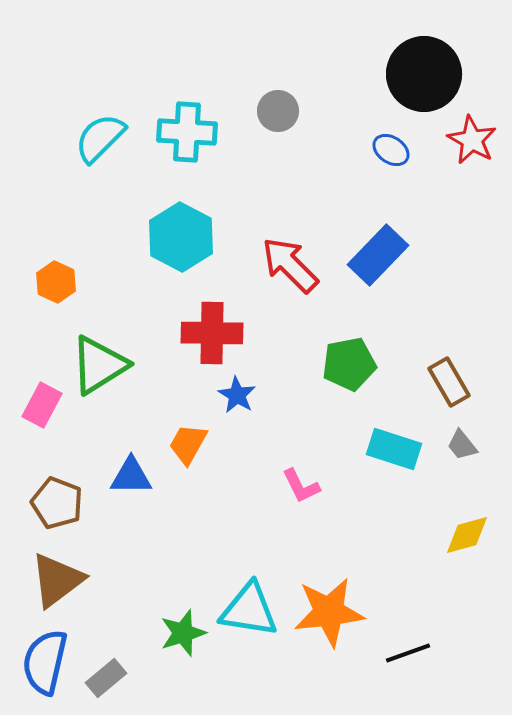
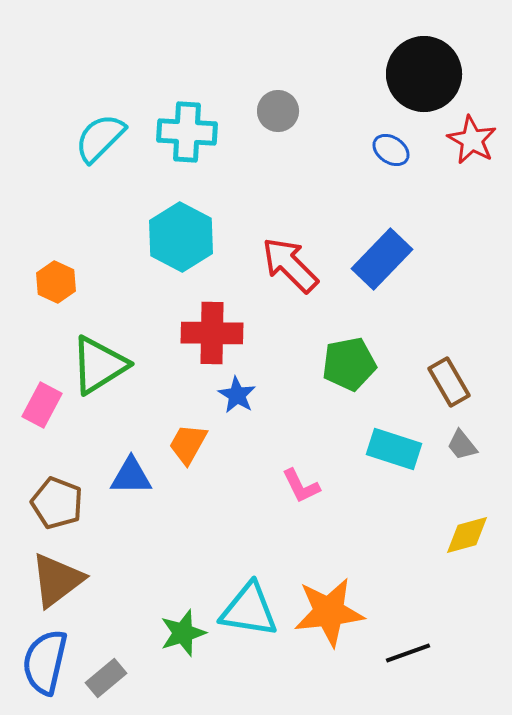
blue rectangle: moved 4 px right, 4 px down
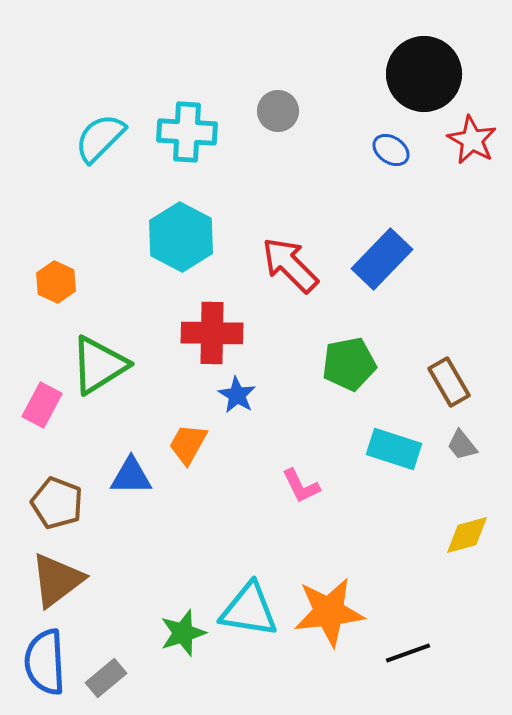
blue semicircle: rotated 16 degrees counterclockwise
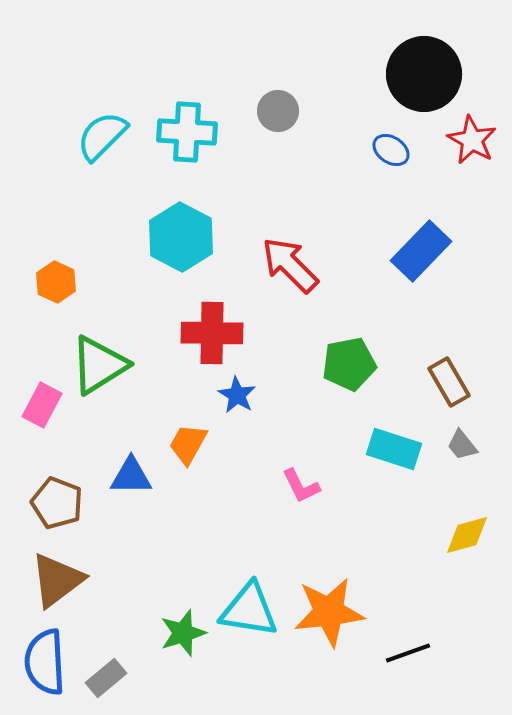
cyan semicircle: moved 2 px right, 2 px up
blue rectangle: moved 39 px right, 8 px up
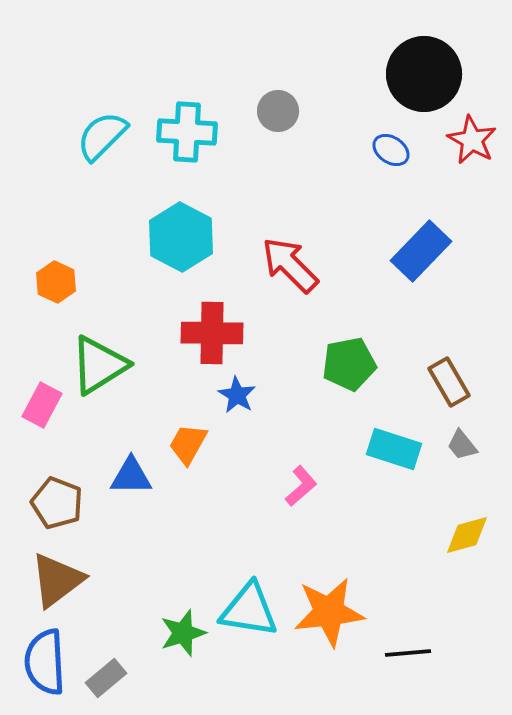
pink L-shape: rotated 105 degrees counterclockwise
black line: rotated 15 degrees clockwise
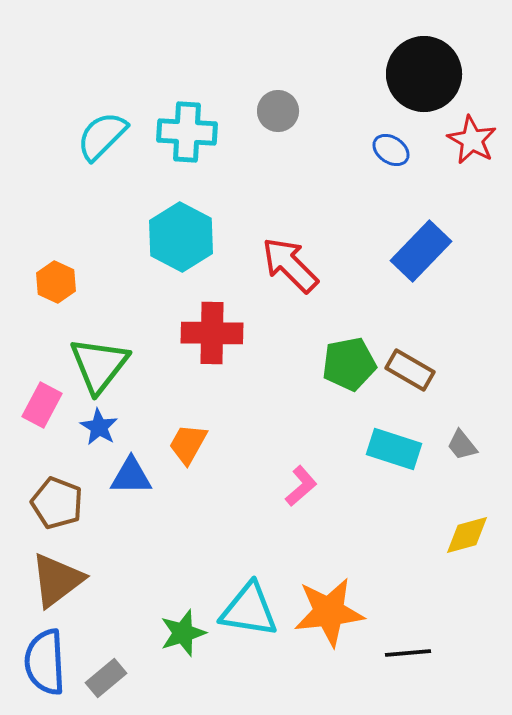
green triangle: rotated 20 degrees counterclockwise
brown rectangle: moved 39 px left, 12 px up; rotated 30 degrees counterclockwise
blue star: moved 138 px left, 32 px down
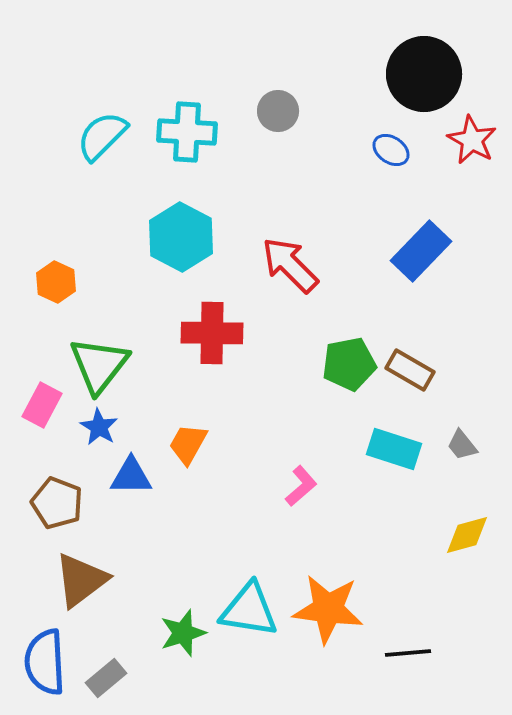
brown triangle: moved 24 px right
orange star: moved 1 px left, 3 px up; rotated 14 degrees clockwise
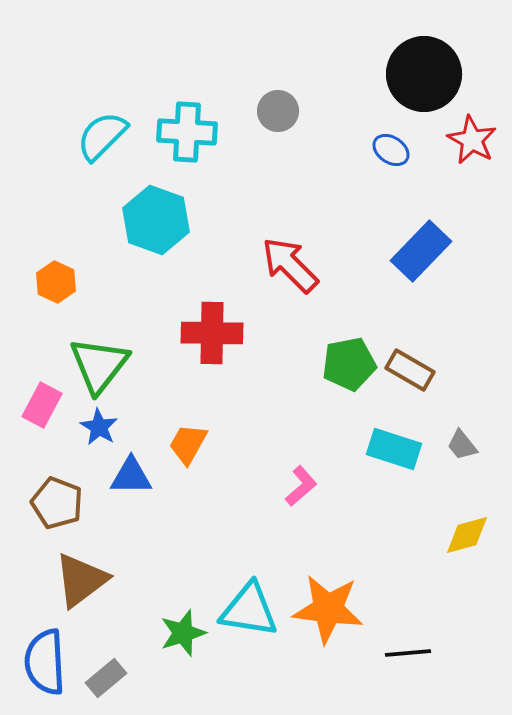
cyan hexagon: moved 25 px left, 17 px up; rotated 8 degrees counterclockwise
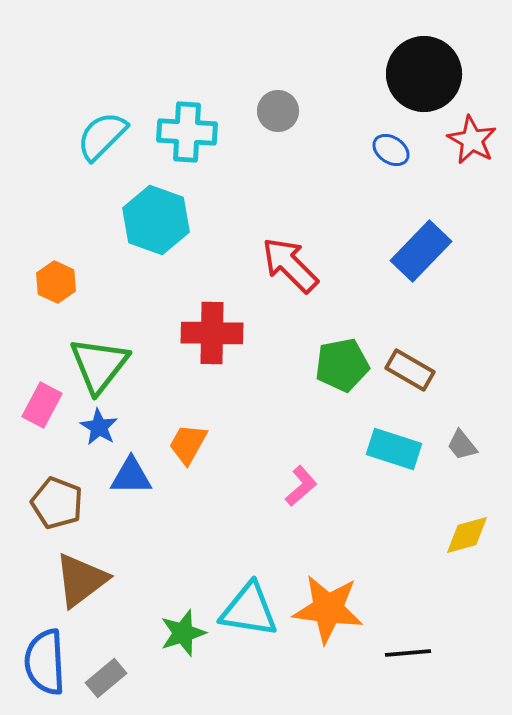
green pentagon: moved 7 px left, 1 px down
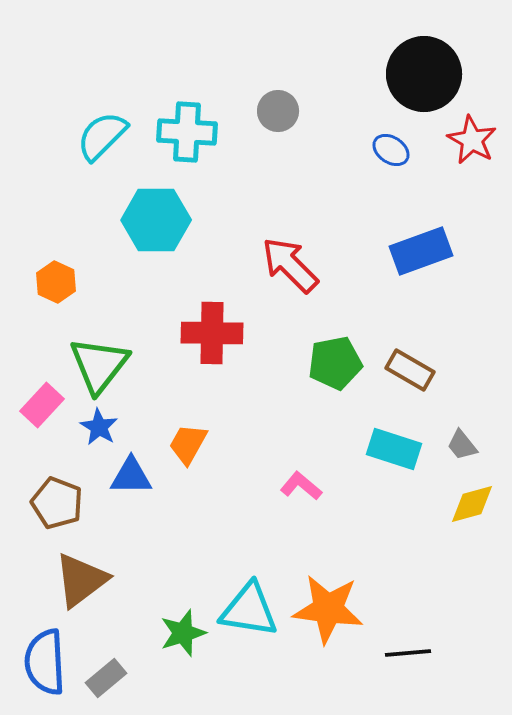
cyan hexagon: rotated 20 degrees counterclockwise
blue rectangle: rotated 26 degrees clockwise
green pentagon: moved 7 px left, 2 px up
pink rectangle: rotated 15 degrees clockwise
pink L-shape: rotated 99 degrees counterclockwise
yellow diamond: moved 5 px right, 31 px up
